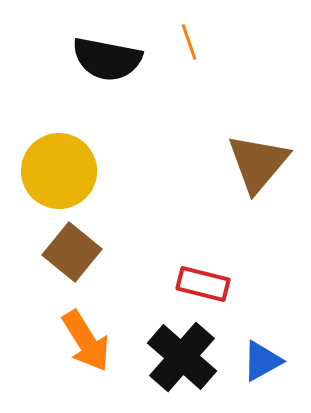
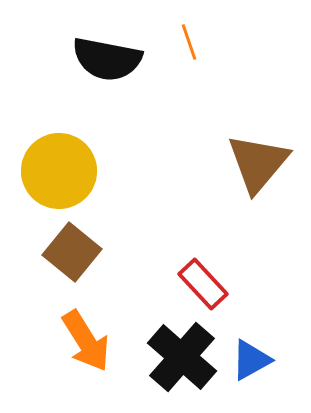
red rectangle: rotated 33 degrees clockwise
blue triangle: moved 11 px left, 1 px up
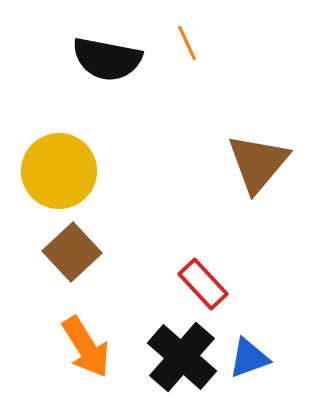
orange line: moved 2 px left, 1 px down; rotated 6 degrees counterclockwise
brown square: rotated 8 degrees clockwise
orange arrow: moved 6 px down
blue triangle: moved 2 px left, 2 px up; rotated 9 degrees clockwise
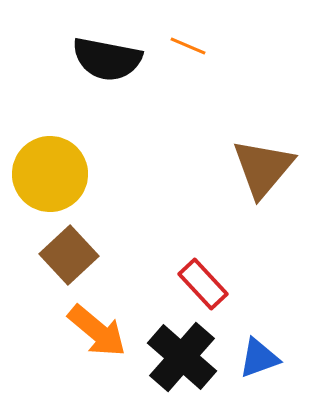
orange line: moved 1 px right, 3 px down; rotated 42 degrees counterclockwise
brown triangle: moved 5 px right, 5 px down
yellow circle: moved 9 px left, 3 px down
brown square: moved 3 px left, 3 px down
orange arrow: moved 11 px right, 16 px up; rotated 18 degrees counterclockwise
blue triangle: moved 10 px right
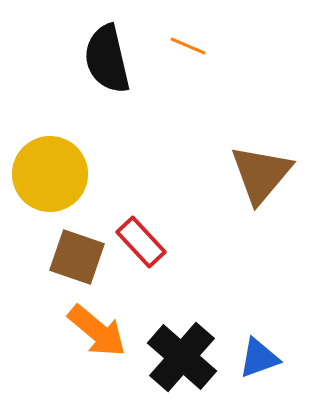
black semicircle: rotated 66 degrees clockwise
brown triangle: moved 2 px left, 6 px down
brown square: moved 8 px right, 2 px down; rotated 28 degrees counterclockwise
red rectangle: moved 62 px left, 42 px up
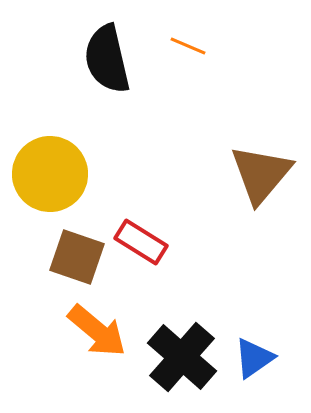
red rectangle: rotated 15 degrees counterclockwise
blue triangle: moved 5 px left; rotated 15 degrees counterclockwise
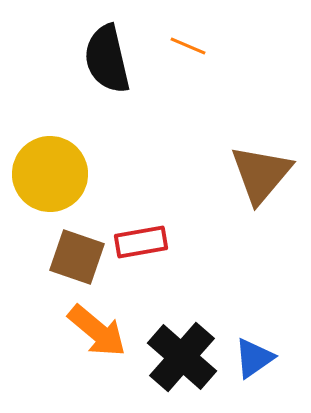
red rectangle: rotated 42 degrees counterclockwise
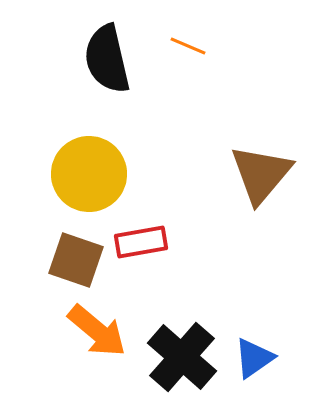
yellow circle: moved 39 px right
brown square: moved 1 px left, 3 px down
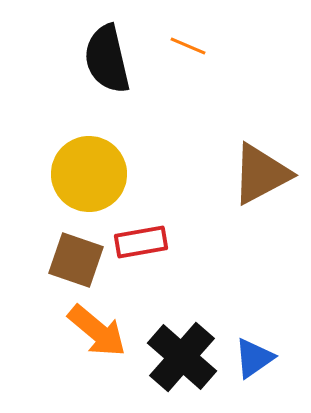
brown triangle: rotated 22 degrees clockwise
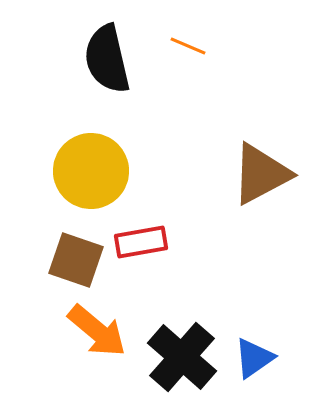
yellow circle: moved 2 px right, 3 px up
